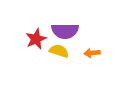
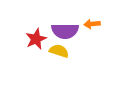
orange arrow: moved 29 px up
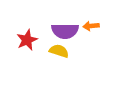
orange arrow: moved 1 px left, 2 px down
red star: moved 9 px left, 1 px down
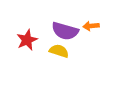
purple semicircle: rotated 16 degrees clockwise
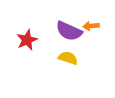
purple semicircle: moved 4 px right; rotated 8 degrees clockwise
yellow semicircle: moved 9 px right, 7 px down
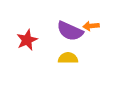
purple semicircle: moved 1 px right
yellow semicircle: rotated 18 degrees counterclockwise
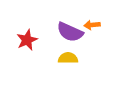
orange arrow: moved 1 px right, 1 px up
purple semicircle: moved 1 px down
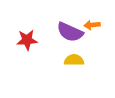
red star: rotated 20 degrees clockwise
yellow semicircle: moved 6 px right, 2 px down
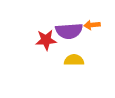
purple semicircle: moved 1 px left, 1 px up; rotated 28 degrees counterclockwise
red star: moved 19 px right
